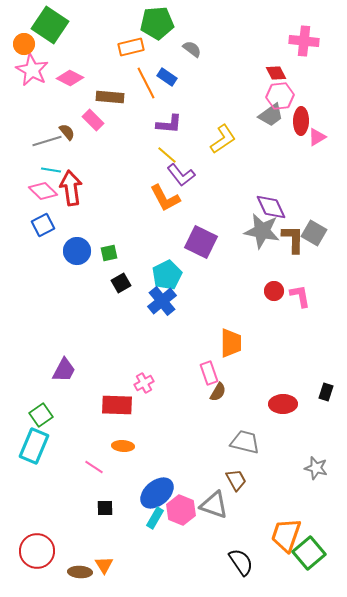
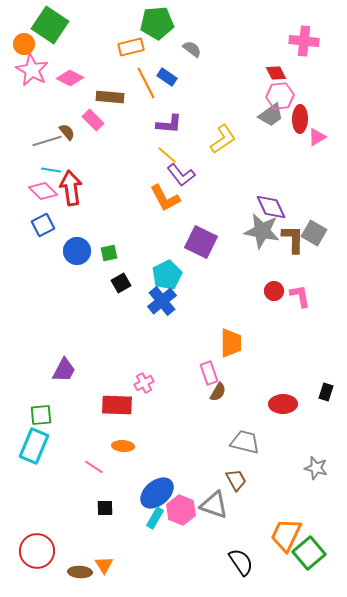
red ellipse at (301, 121): moved 1 px left, 2 px up
green square at (41, 415): rotated 30 degrees clockwise
orange trapezoid at (286, 535): rotated 6 degrees clockwise
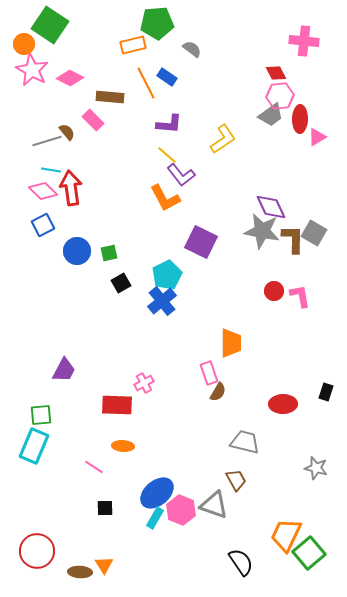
orange rectangle at (131, 47): moved 2 px right, 2 px up
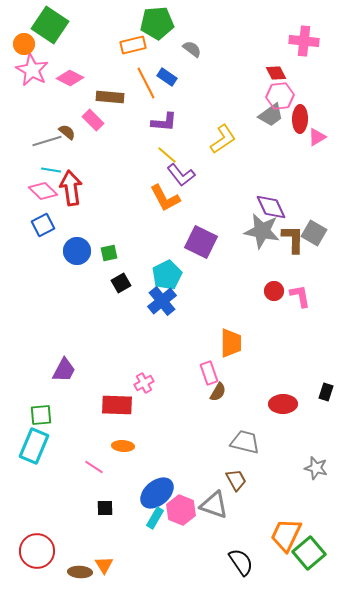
purple L-shape at (169, 124): moved 5 px left, 2 px up
brown semicircle at (67, 132): rotated 12 degrees counterclockwise
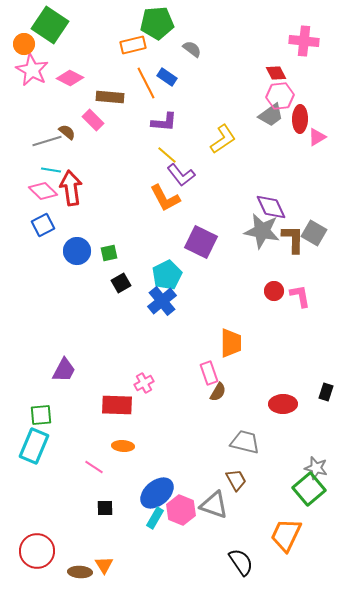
green square at (309, 553): moved 64 px up
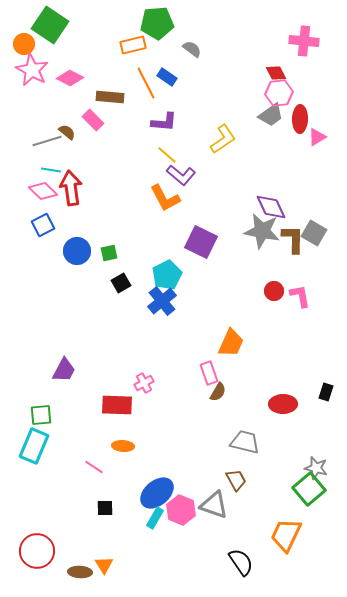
pink hexagon at (280, 96): moved 1 px left, 3 px up
purple L-shape at (181, 175): rotated 12 degrees counterclockwise
orange trapezoid at (231, 343): rotated 24 degrees clockwise
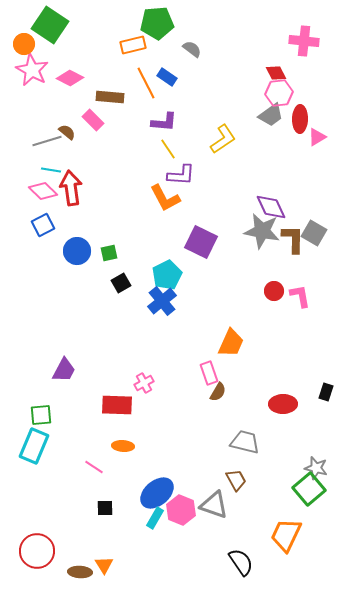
yellow line at (167, 155): moved 1 px right, 6 px up; rotated 15 degrees clockwise
purple L-shape at (181, 175): rotated 36 degrees counterclockwise
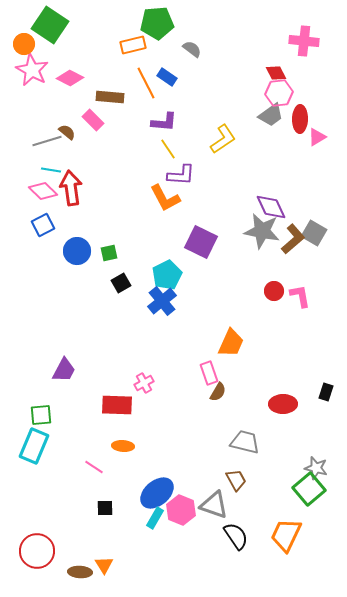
brown L-shape at (293, 239): rotated 48 degrees clockwise
black semicircle at (241, 562): moved 5 px left, 26 px up
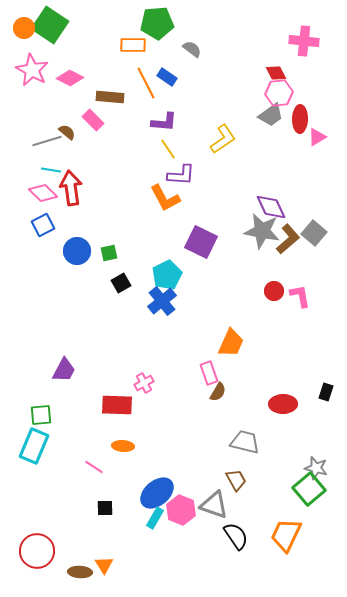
orange circle at (24, 44): moved 16 px up
orange rectangle at (133, 45): rotated 15 degrees clockwise
pink diamond at (43, 191): moved 2 px down
gray square at (314, 233): rotated 10 degrees clockwise
brown L-shape at (293, 239): moved 5 px left
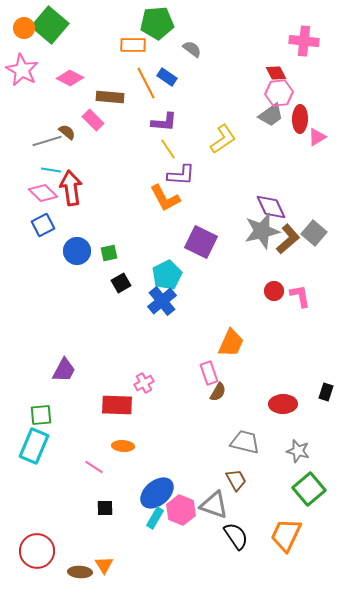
green square at (50, 25): rotated 6 degrees clockwise
pink star at (32, 70): moved 10 px left
gray star at (262, 231): rotated 24 degrees counterclockwise
gray star at (316, 468): moved 18 px left, 17 px up
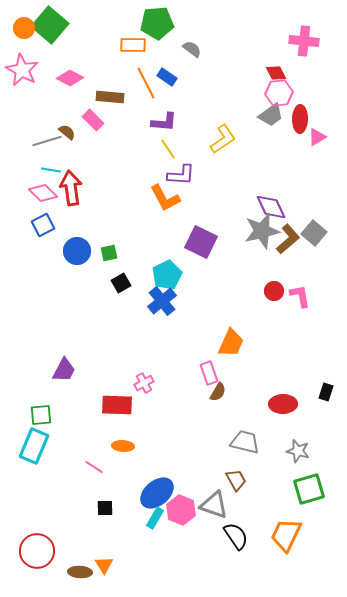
green square at (309, 489): rotated 24 degrees clockwise
